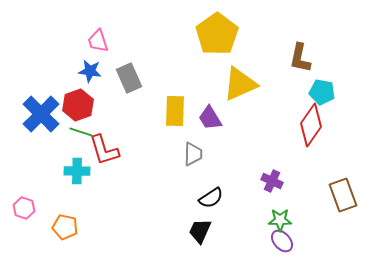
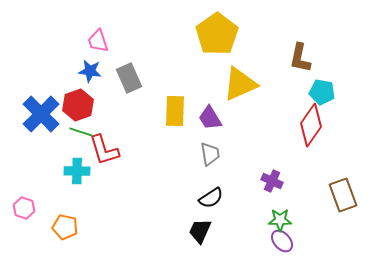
gray trapezoid: moved 17 px right; rotated 10 degrees counterclockwise
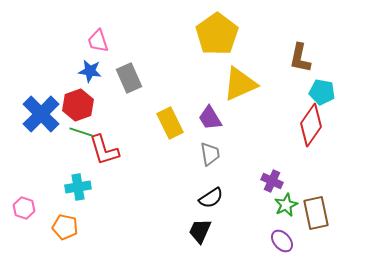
yellow rectangle: moved 5 px left, 12 px down; rotated 28 degrees counterclockwise
cyan cross: moved 1 px right, 16 px down; rotated 10 degrees counterclockwise
brown rectangle: moved 27 px left, 18 px down; rotated 8 degrees clockwise
green star: moved 6 px right, 15 px up; rotated 25 degrees counterclockwise
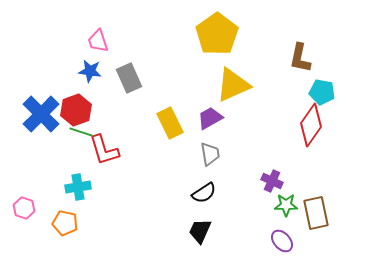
yellow triangle: moved 7 px left, 1 px down
red hexagon: moved 2 px left, 5 px down
purple trapezoid: rotated 92 degrees clockwise
black semicircle: moved 7 px left, 5 px up
green star: rotated 25 degrees clockwise
orange pentagon: moved 4 px up
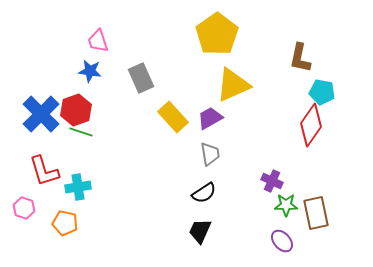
gray rectangle: moved 12 px right
yellow rectangle: moved 3 px right, 6 px up; rotated 16 degrees counterclockwise
red L-shape: moved 60 px left, 21 px down
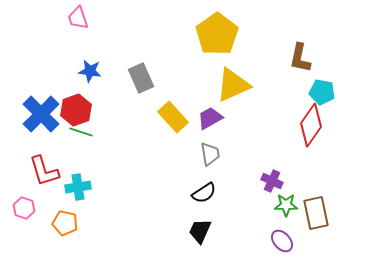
pink trapezoid: moved 20 px left, 23 px up
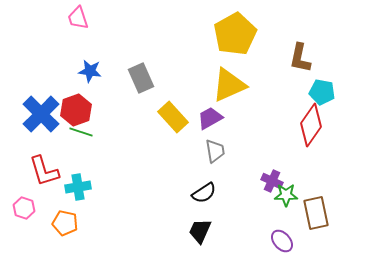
yellow pentagon: moved 18 px right; rotated 6 degrees clockwise
yellow triangle: moved 4 px left
gray trapezoid: moved 5 px right, 3 px up
green star: moved 10 px up
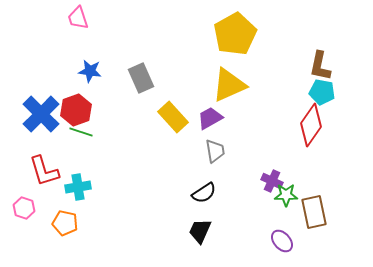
brown L-shape: moved 20 px right, 8 px down
brown rectangle: moved 2 px left, 1 px up
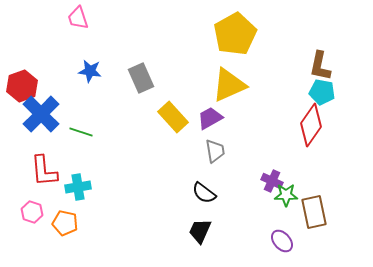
red hexagon: moved 54 px left, 24 px up
red L-shape: rotated 12 degrees clockwise
black semicircle: rotated 70 degrees clockwise
pink hexagon: moved 8 px right, 4 px down
